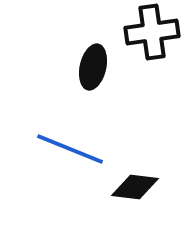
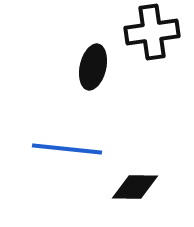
blue line: moved 3 px left; rotated 16 degrees counterclockwise
black diamond: rotated 6 degrees counterclockwise
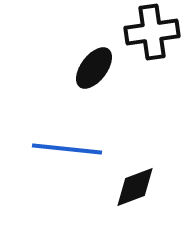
black ellipse: moved 1 px right, 1 px down; rotated 24 degrees clockwise
black diamond: rotated 21 degrees counterclockwise
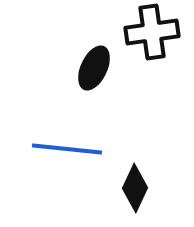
black ellipse: rotated 12 degrees counterclockwise
black diamond: moved 1 px down; rotated 45 degrees counterclockwise
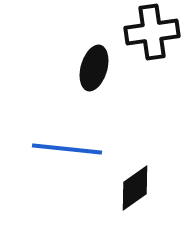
black ellipse: rotated 9 degrees counterclockwise
black diamond: rotated 30 degrees clockwise
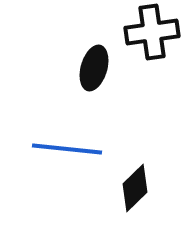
black diamond: rotated 9 degrees counterclockwise
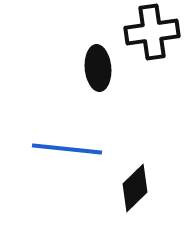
black ellipse: moved 4 px right; rotated 21 degrees counterclockwise
